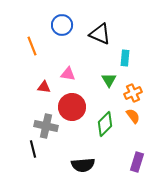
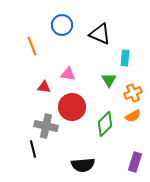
orange semicircle: rotated 98 degrees clockwise
purple rectangle: moved 2 px left
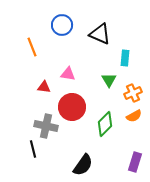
orange line: moved 1 px down
orange semicircle: moved 1 px right
black semicircle: rotated 50 degrees counterclockwise
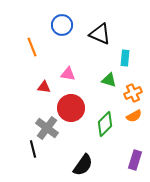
green triangle: rotated 42 degrees counterclockwise
red circle: moved 1 px left, 1 px down
gray cross: moved 1 px right, 2 px down; rotated 25 degrees clockwise
purple rectangle: moved 2 px up
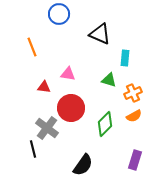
blue circle: moved 3 px left, 11 px up
